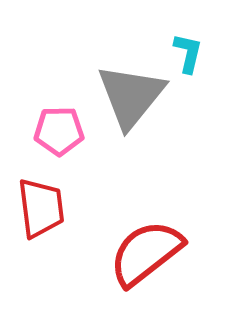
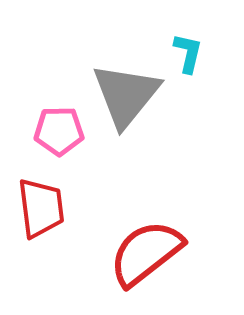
gray triangle: moved 5 px left, 1 px up
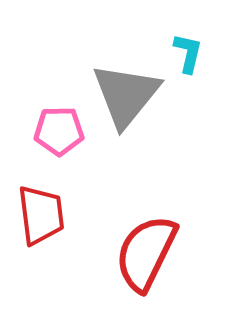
red trapezoid: moved 7 px down
red semicircle: rotated 26 degrees counterclockwise
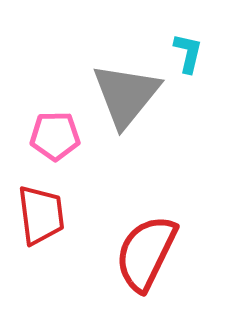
pink pentagon: moved 4 px left, 5 px down
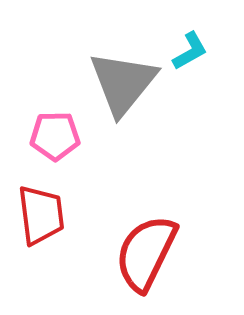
cyan L-shape: moved 2 px right, 2 px up; rotated 48 degrees clockwise
gray triangle: moved 3 px left, 12 px up
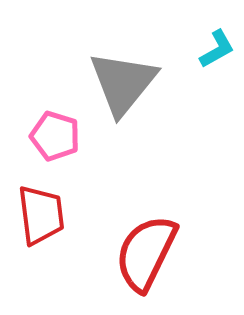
cyan L-shape: moved 27 px right, 2 px up
pink pentagon: rotated 18 degrees clockwise
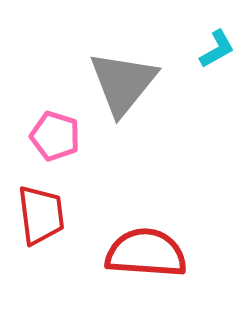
red semicircle: rotated 68 degrees clockwise
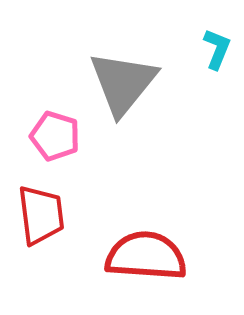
cyan L-shape: rotated 39 degrees counterclockwise
red semicircle: moved 3 px down
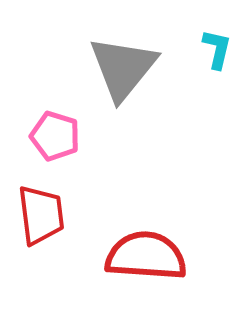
cyan L-shape: rotated 9 degrees counterclockwise
gray triangle: moved 15 px up
